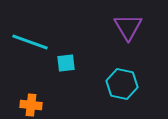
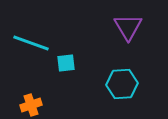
cyan line: moved 1 px right, 1 px down
cyan hexagon: rotated 16 degrees counterclockwise
orange cross: rotated 25 degrees counterclockwise
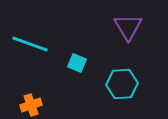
cyan line: moved 1 px left, 1 px down
cyan square: moved 11 px right; rotated 30 degrees clockwise
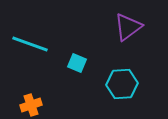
purple triangle: rotated 24 degrees clockwise
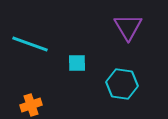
purple triangle: rotated 24 degrees counterclockwise
cyan square: rotated 24 degrees counterclockwise
cyan hexagon: rotated 12 degrees clockwise
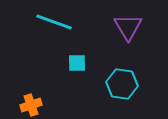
cyan line: moved 24 px right, 22 px up
